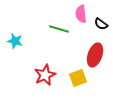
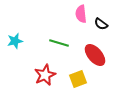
green line: moved 14 px down
cyan star: rotated 28 degrees counterclockwise
red ellipse: rotated 60 degrees counterclockwise
yellow square: moved 1 px down
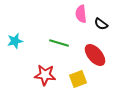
red star: rotated 30 degrees clockwise
